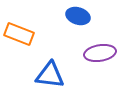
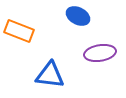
blue ellipse: rotated 10 degrees clockwise
orange rectangle: moved 3 px up
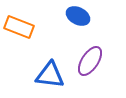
orange rectangle: moved 4 px up
purple ellipse: moved 10 px left, 8 px down; rotated 48 degrees counterclockwise
